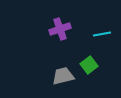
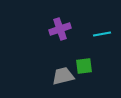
green square: moved 5 px left, 1 px down; rotated 30 degrees clockwise
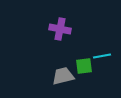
purple cross: rotated 30 degrees clockwise
cyan line: moved 22 px down
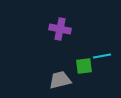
gray trapezoid: moved 3 px left, 4 px down
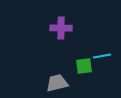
purple cross: moved 1 px right, 1 px up; rotated 10 degrees counterclockwise
gray trapezoid: moved 3 px left, 3 px down
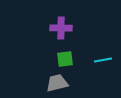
cyan line: moved 1 px right, 4 px down
green square: moved 19 px left, 7 px up
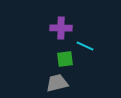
cyan line: moved 18 px left, 14 px up; rotated 36 degrees clockwise
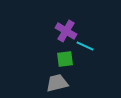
purple cross: moved 5 px right, 3 px down; rotated 30 degrees clockwise
